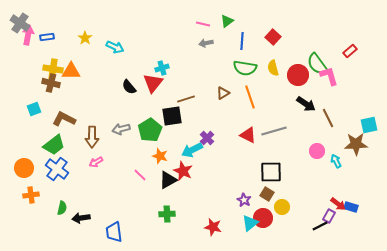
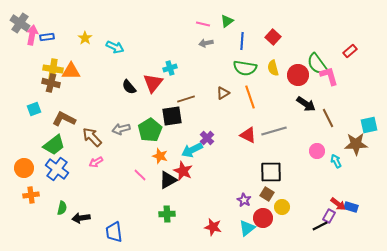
pink arrow at (28, 35): moved 4 px right
cyan cross at (162, 68): moved 8 px right
brown arrow at (92, 137): rotated 135 degrees clockwise
cyan triangle at (250, 223): moved 3 px left, 5 px down
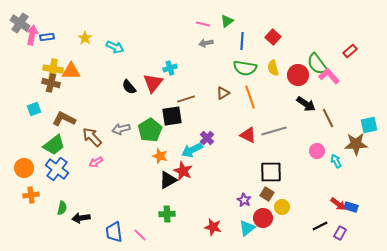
pink L-shape at (329, 76): rotated 25 degrees counterclockwise
pink line at (140, 175): moved 60 px down
purple rectangle at (329, 216): moved 11 px right, 17 px down
